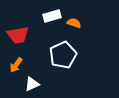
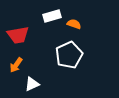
orange semicircle: moved 1 px down
white pentagon: moved 6 px right
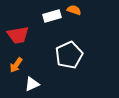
orange semicircle: moved 14 px up
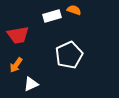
white triangle: moved 1 px left
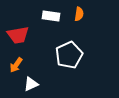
orange semicircle: moved 5 px right, 4 px down; rotated 80 degrees clockwise
white rectangle: moved 1 px left; rotated 24 degrees clockwise
